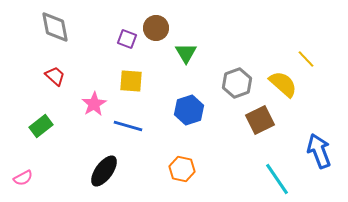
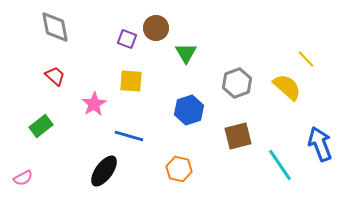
yellow semicircle: moved 4 px right, 3 px down
brown square: moved 22 px left, 16 px down; rotated 12 degrees clockwise
blue line: moved 1 px right, 10 px down
blue arrow: moved 1 px right, 7 px up
orange hexagon: moved 3 px left
cyan line: moved 3 px right, 14 px up
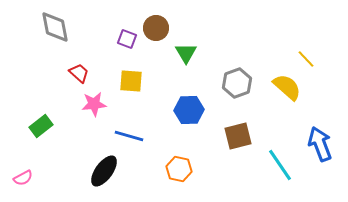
red trapezoid: moved 24 px right, 3 px up
pink star: rotated 25 degrees clockwise
blue hexagon: rotated 16 degrees clockwise
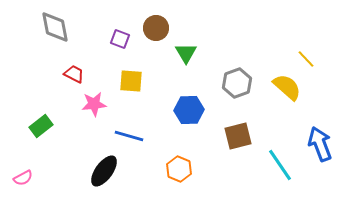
purple square: moved 7 px left
red trapezoid: moved 5 px left, 1 px down; rotated 15 degrees counterclockwise
orange hexagon: rotated 10 degrees clockwise
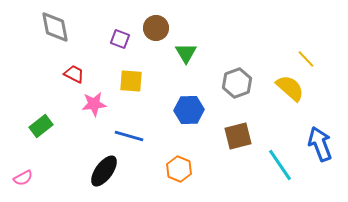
yellow semicircle: moved 3 px right, 1 px down
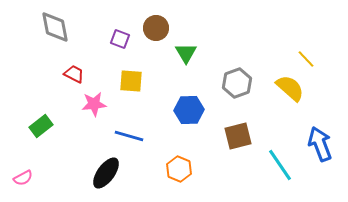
black ellipse: moved 2 px right, 2 px down
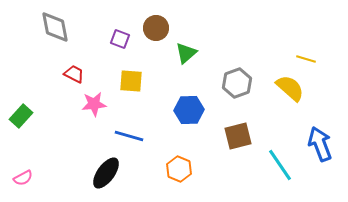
green triangle: rotated 20 degrees clockwise
yellow line: rotated 30 degrees counterclockwise
green rectangle: moved 20 px left, 10 px up; rotated 10 degrees counterclockwise
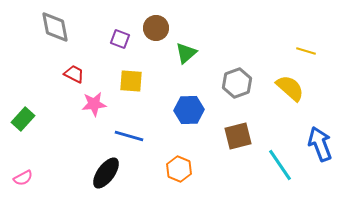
yellow line: moved 8 px up
green rectangle: moved 2 px right, 3 px down
